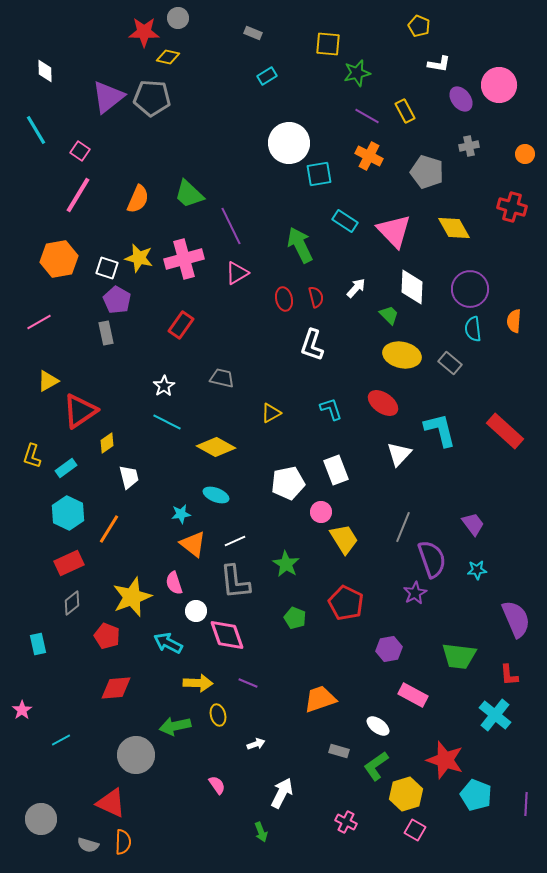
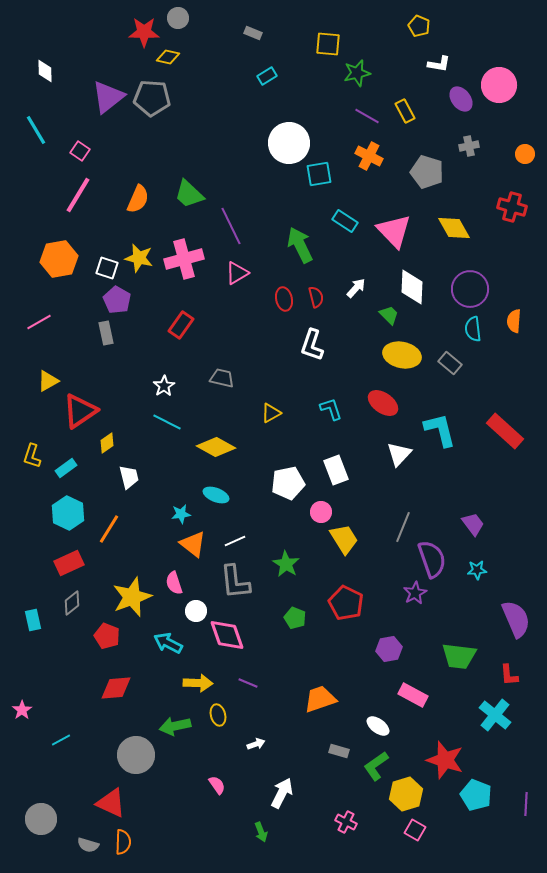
cyan rectangle at (38, 644): moved 5 px left, 24 px up
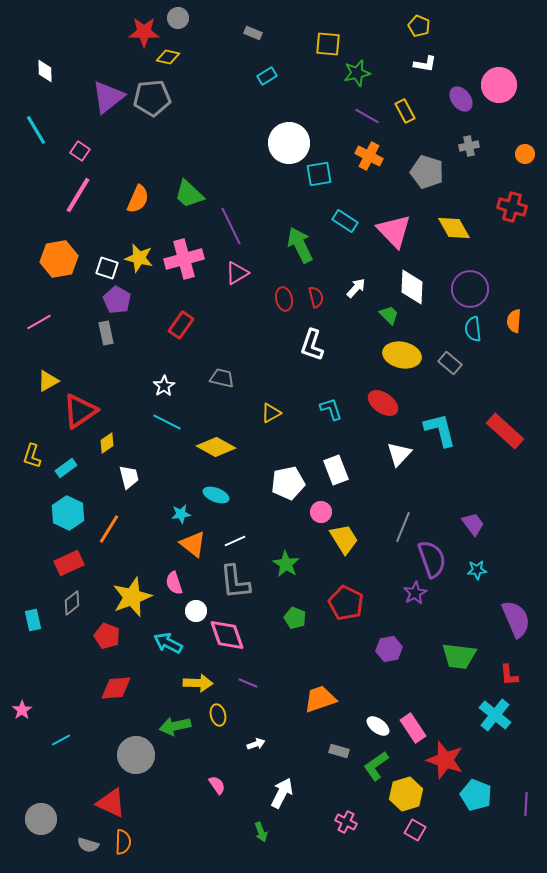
white L-shape at (439, 64): moved 14 px left
gray pentagon at (152, 98): rotated 9 degrees counterclockwise
pink rectangle at (413, 695): moved 33 px down; rotated 28 degrees clockwise
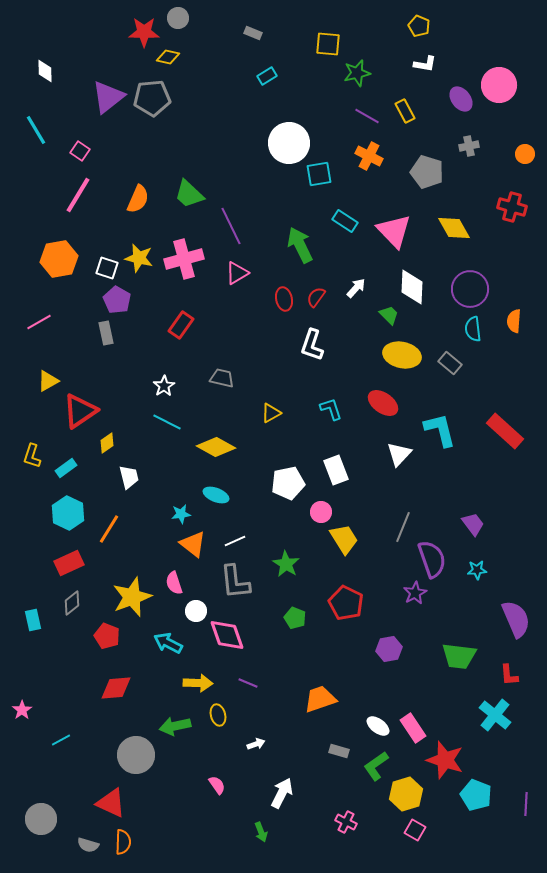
red semicircle at (316, 297): rotated 130 degrees counterclockwise
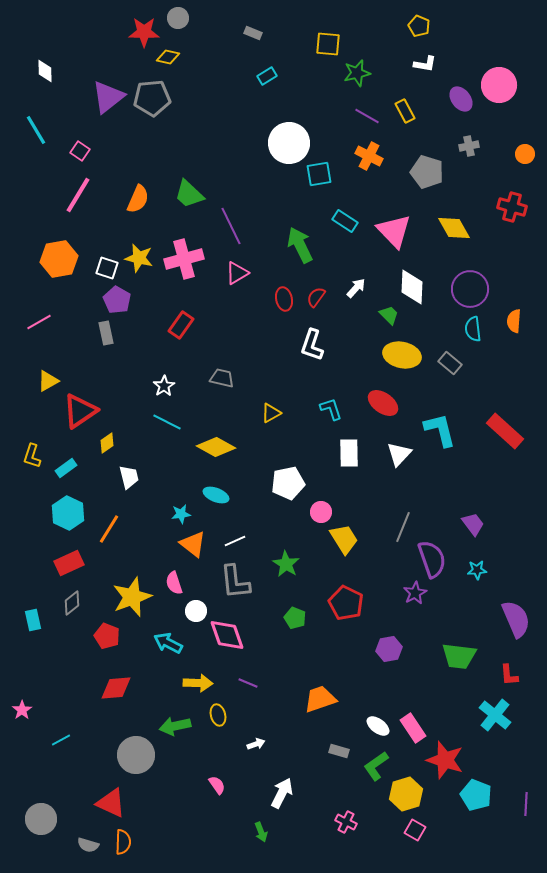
white rectangle at (336, 470): moved 13 px right, 17 px up; rotated 20 degrees clockwise
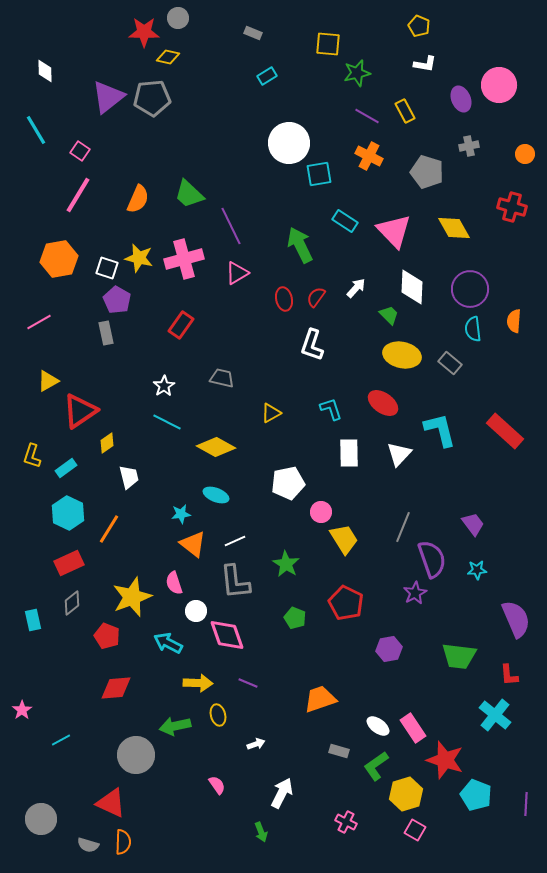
purple ellipse at (461, 99): rotated 15 degrees clockwise
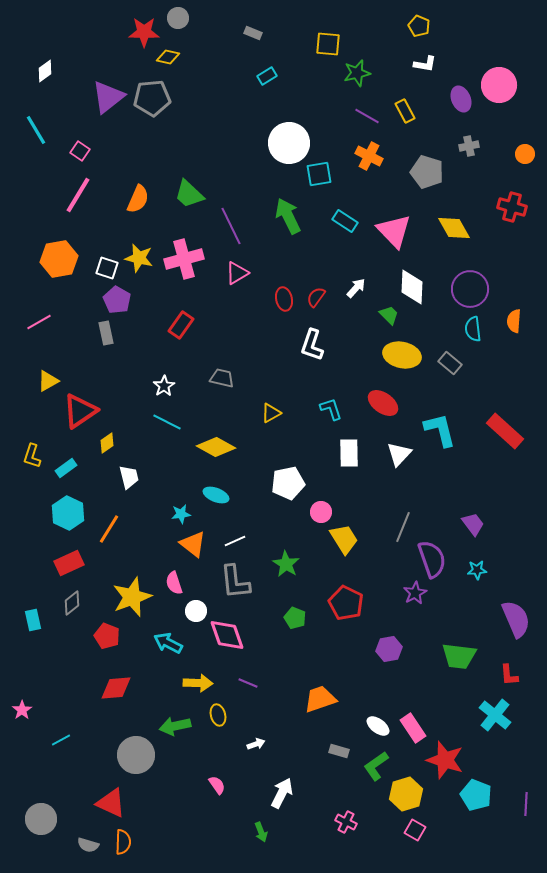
white diamond at (45, 71): rotated 55 degrees clockwise
green arrow at (300, 245): moved 12 px left, 29 px up
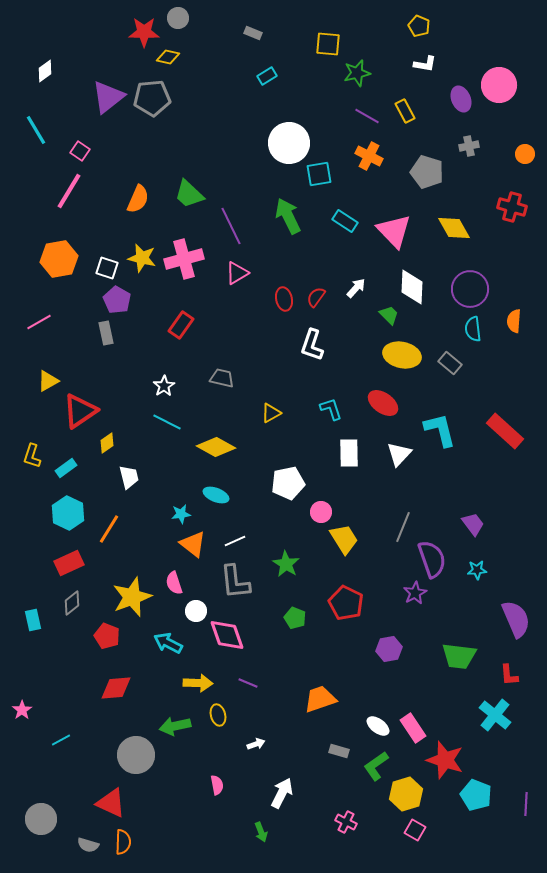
pink line at (78, 195): moved 9 px left, 4 px up
yellow star at (139, 258): moved 3 px right
pink semicircle at (217, 785): rotated 24 degrees clockwise
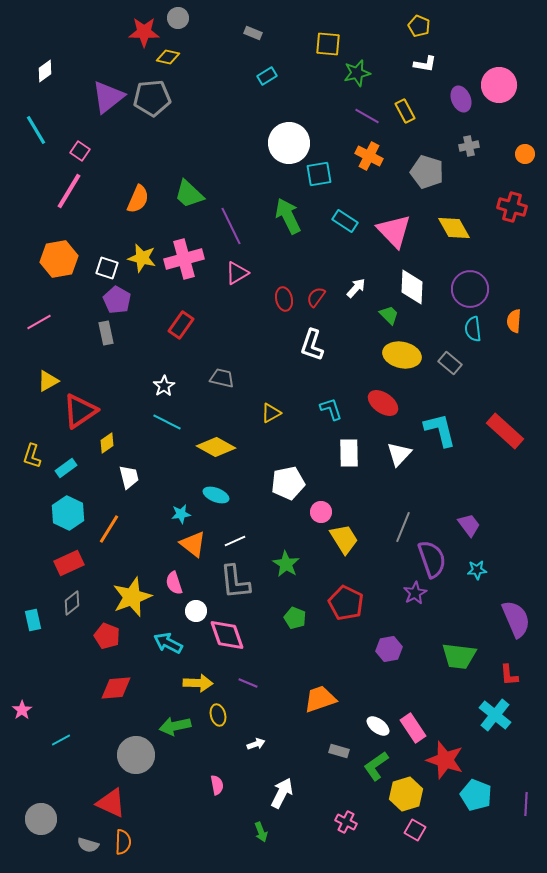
purple trapezoid at (473, 524): moved 4 px left, 1 px down
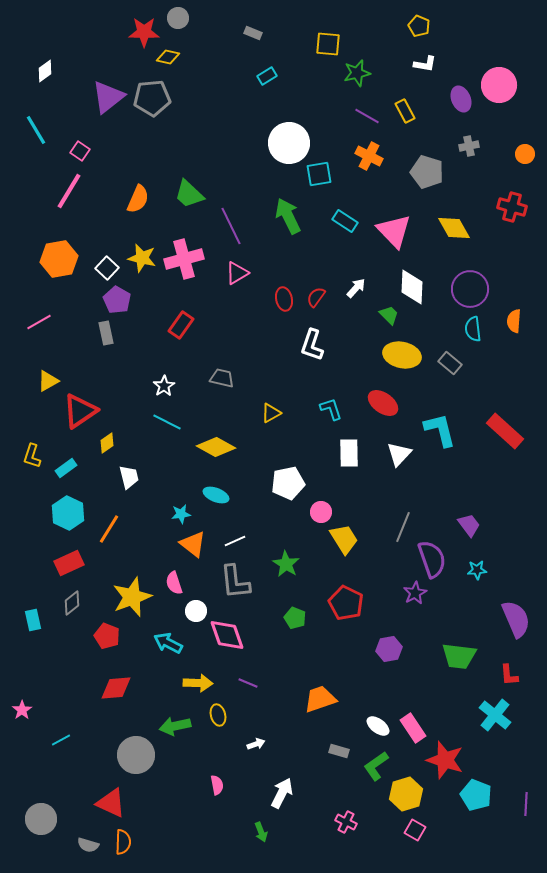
white square at (107, 268): rotated 25 degrees clockwise
